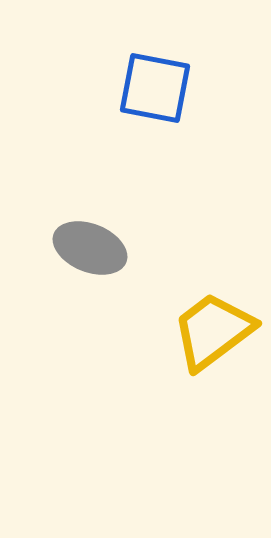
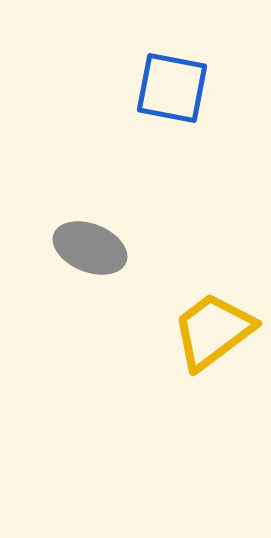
blue square: moved 17 px right
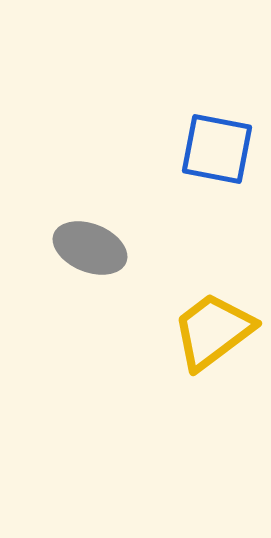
blue square: moved 45 px right, 61 px down
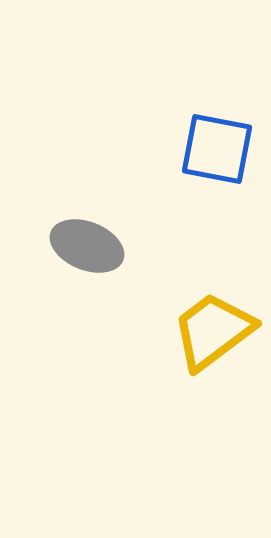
gray ellipse: moved 3 px left, 2 px up
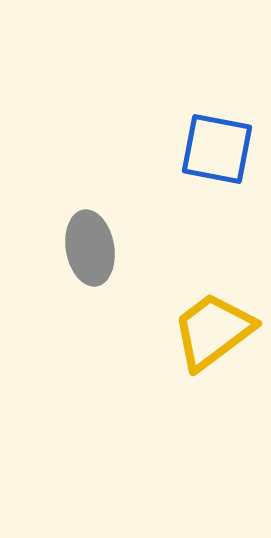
gray ellipse: moved 3 px right, 2 px down; rotated 58 degrees clockwise
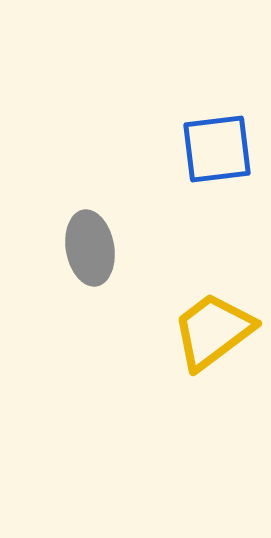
blue square: rotated 18 degrees counterclockwise
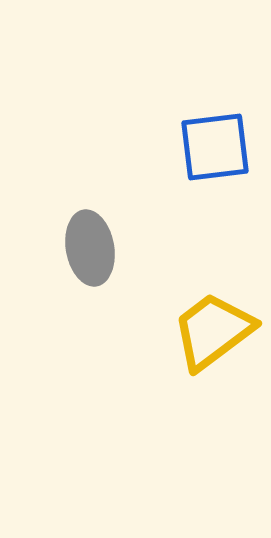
blue square: moved 2 px left, 2 px up
